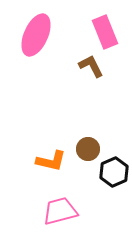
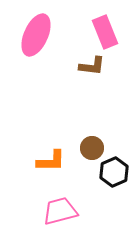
brown L-shape: moved 1 px right; rotated 124 degrees clockwise
brown circle: moved 4 px right, 1 px up
orange L-shape: rotated 12 degrees counterclockwise
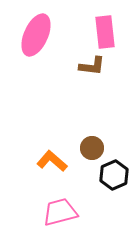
pink rectangle: rotated 16 degrees clockwise
orange L-shape: moved 1 px right; rotated 140 degrees counterclockwise
black hexagon: moved 3 px down
pink trapezoid: moved 1 px down
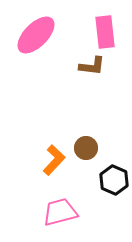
pink ellipse: rotated 21 degrees clockwise
brown circle: moved 6 px left
orange L-shape: moved 2 px right, 1 px up; rotated 92 degrees clockwise
black hexagon: moved 5 px down; rotated 12 degrees counterclockwise
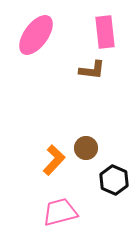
pink ellipse: rotated 9 degrees counterclockwise
brown L-shape: moved 4 px down
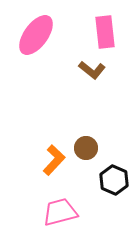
brown L-shape: rotated 32 degrees clockwise
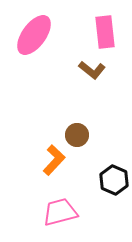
pink ellipse: moved 2 px left
brown circle: moved 9 px left, 13 px up
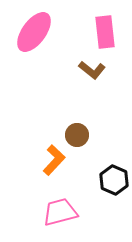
pink ellipse: moved 3 px up
